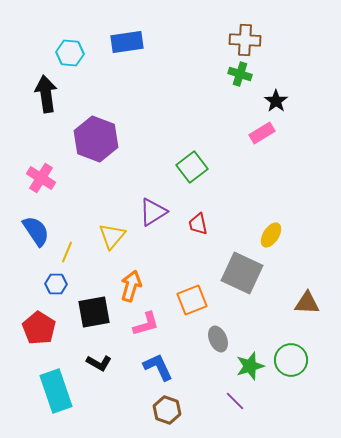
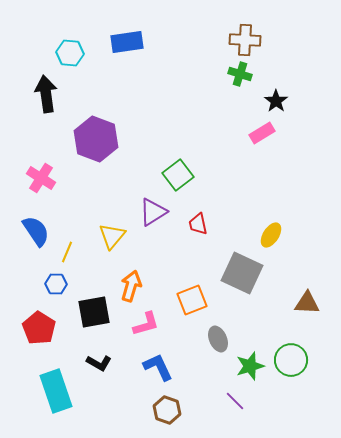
green square: moved 14 px left, 8 px down
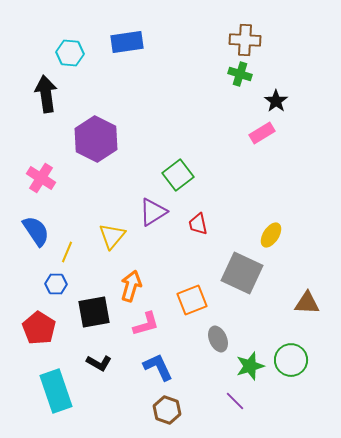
purple hexagon: rotated 6 degrees clockwise
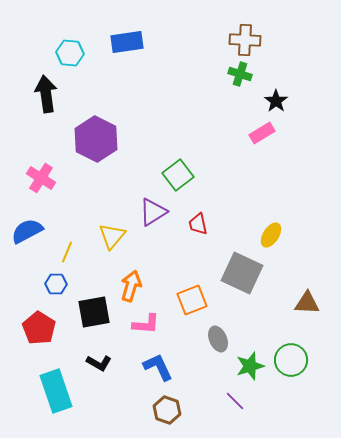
blue semicircle: moved 9 px left; rotated 84 degrees counterclockwise
pink L-shape: rotated 20 degrees clockwise
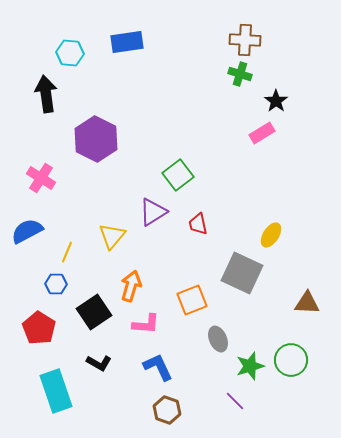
black square: rotated 24 degrees counterclockwise
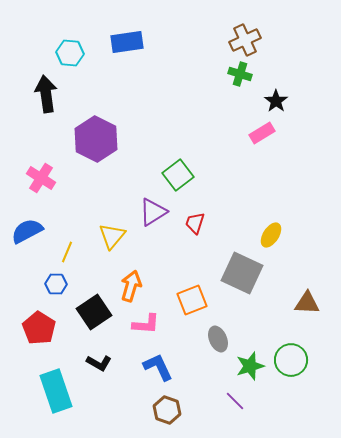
brown cross: rotated 28 degrees counterclockwise
red trapezoid: moved 3 px left, 1 px up; rotated 30 degrees clockwise
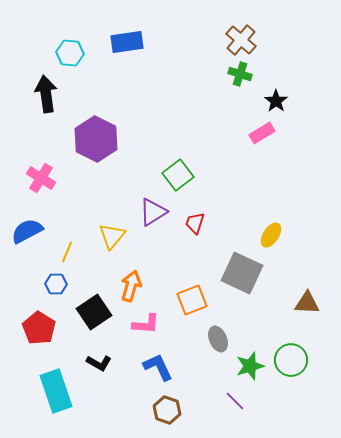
brown cross: moved 4 px left; rotated 24 degrees counterclockwise
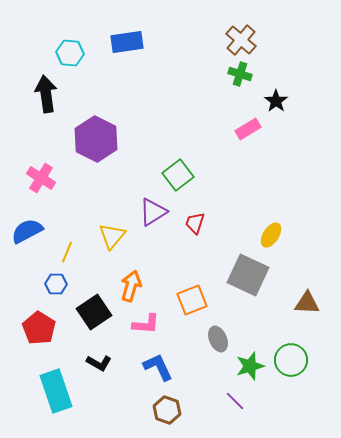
pink rectangle: moved 14 px left, 4 px up
gray square: moved 6 px right, 2 px down
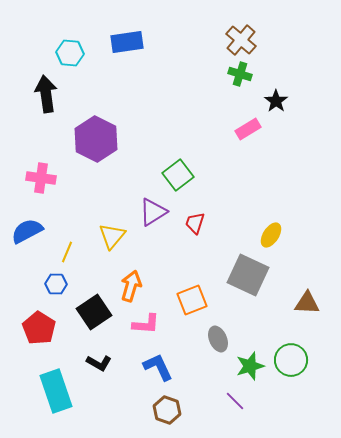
pink cross: rotated 24 degrees counterclockwise
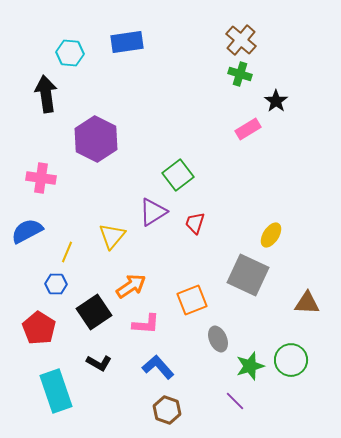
orange arrow: rotated 40 degrees clockwise
blue L-shape: rotated 16 degrees counterclockwise
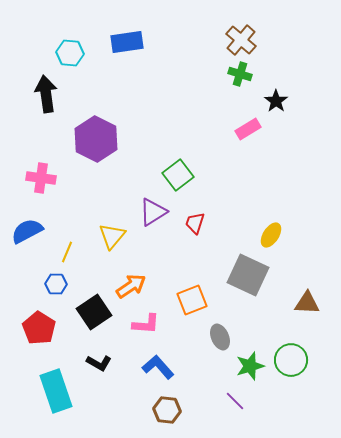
gray ellipse: moved 2 px right, 2 px up
brown hexagon: rotated 12 degrees counterclockwise
